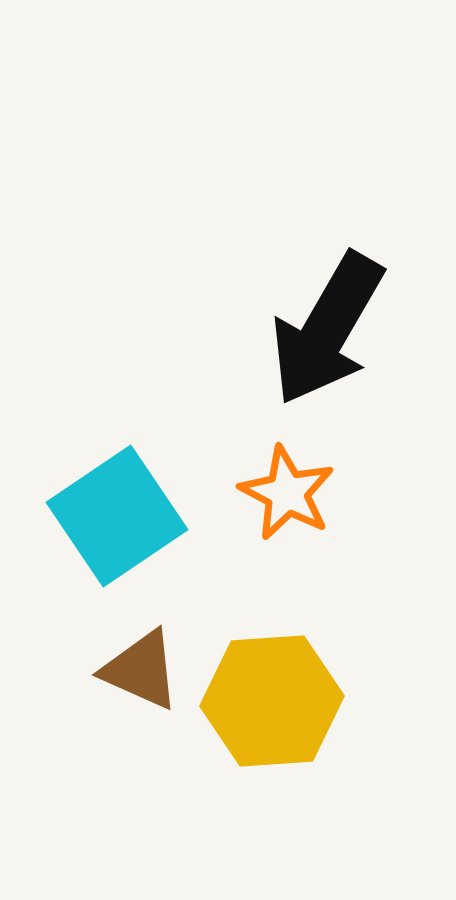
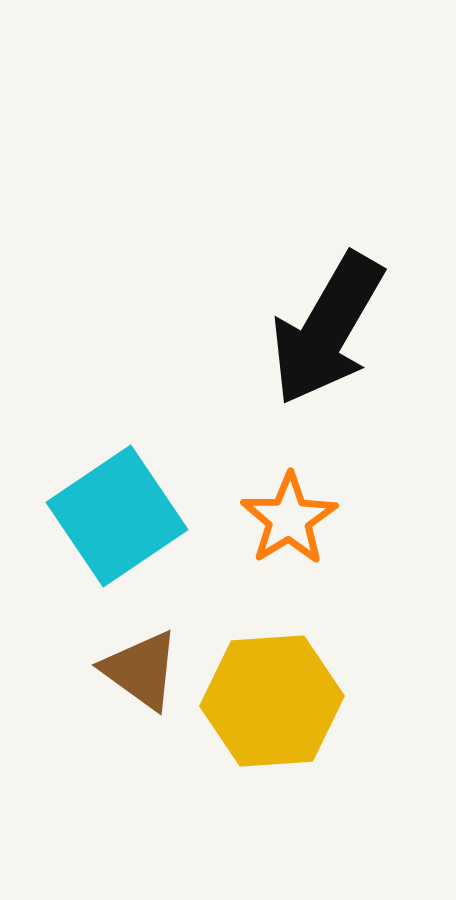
orange star: moved 2 px right, 26 px down; rotated 12 degrees clockwise
brown triangle: rotated 12 degrees clockwise
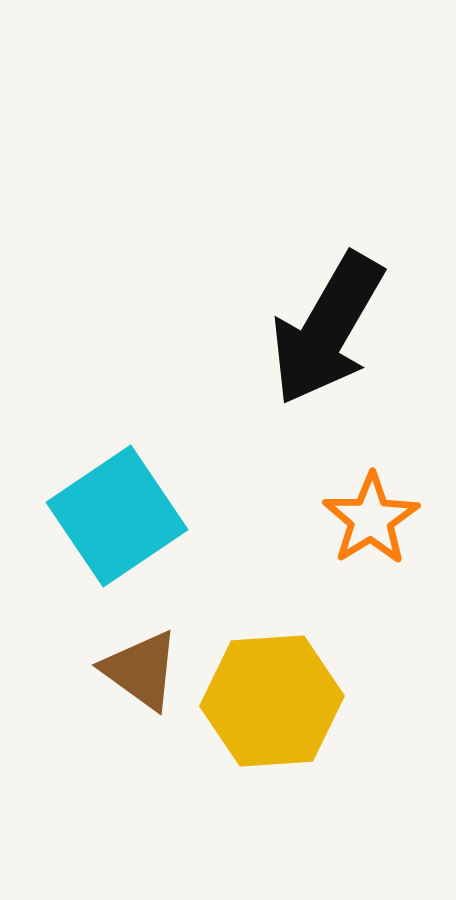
orange star: moved 82 px right
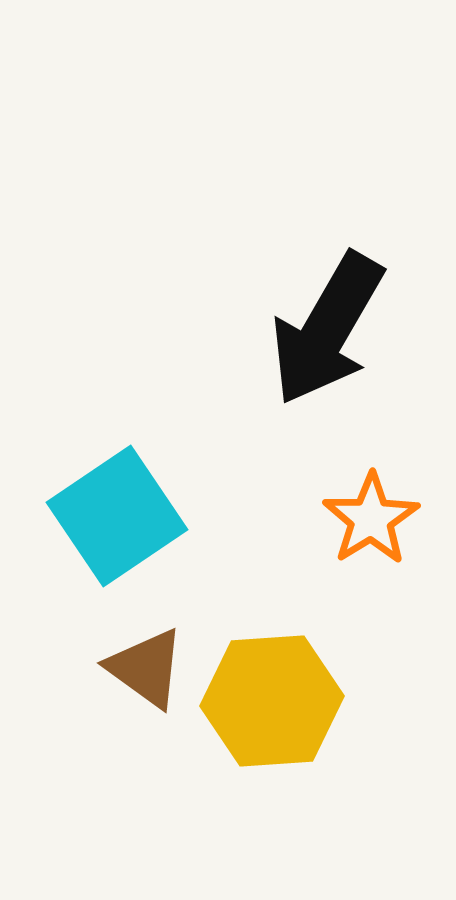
brown triangle: moved 5 px right, 2 px up
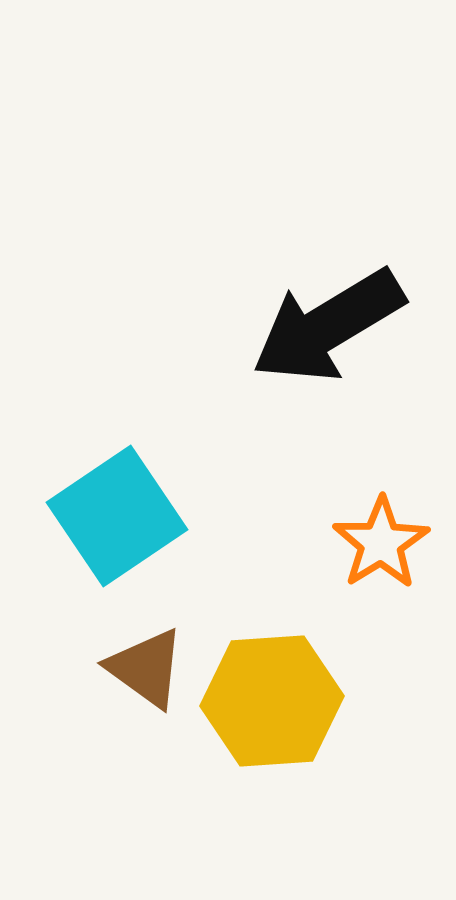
black arrow: moved 1 px right, 3 px up; rotated 29 degrees clockwise
orange star: moved 10 px right, 24 px down
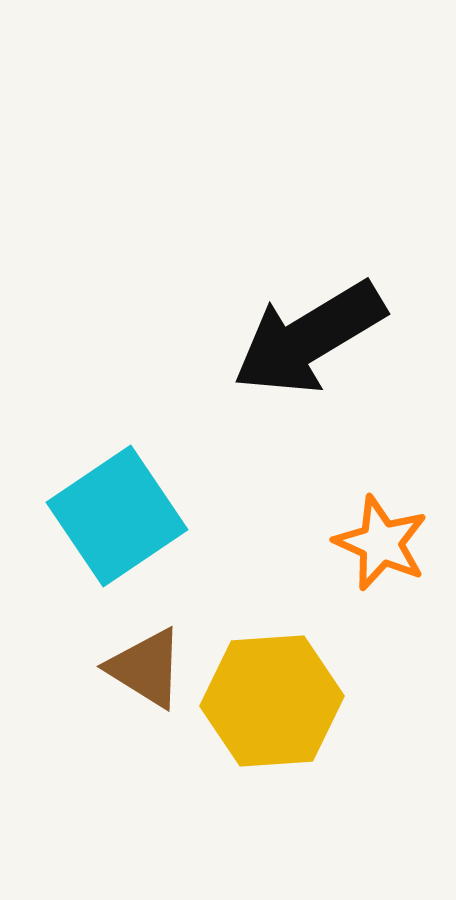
black arrow: moved 19 px left, 12 px down
orange star: rotated 16 degrees counterclockwise
brown triangle: rotated 4 degrees counterclockwise
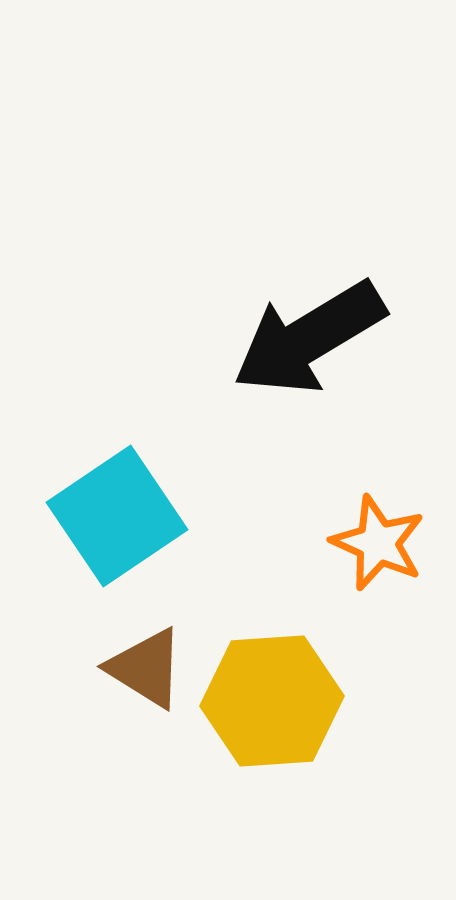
orange star: moved 3 px left
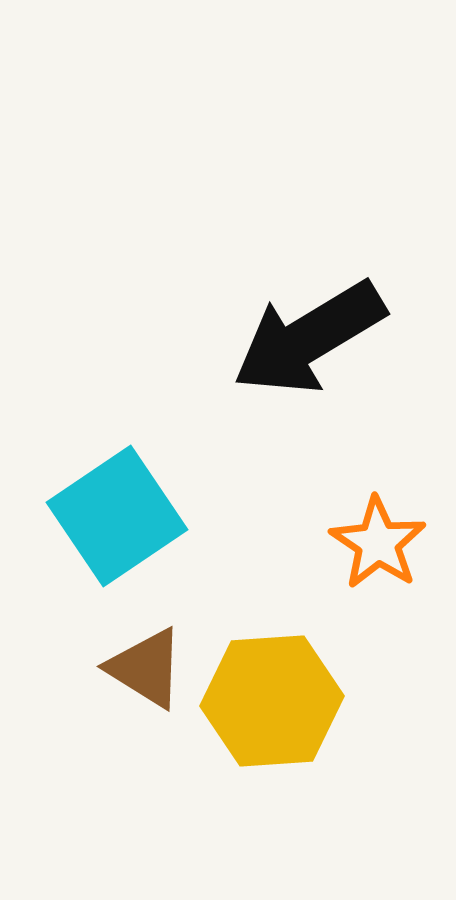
orange star: rotated 10 degrees clockwise
